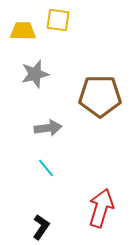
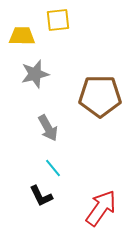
yellow square: rotated 15 degrees counterclockwise
yellow trapezoid: moved 1 px left, 5 px down
gray arrow: rotated 68 degrees clockwise
cyan line: moved 7 px right
red arrow: rotated 18 degrees clockwise
black L-shape: moved 31 px up; rotated 120 degrees clockwise
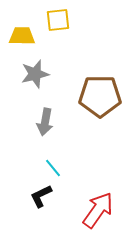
gray arrow: moved 3 px left, 6 px up; rotated 40 degrees clockwise
black L-shape: rotated 90 degrees clockwise
red arrow: moved 3 px left, 2 px down
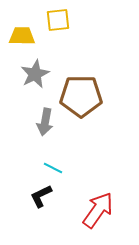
gray star: rotated 12 degrees counterclockwise
brown pentagon: moved 19 px left
cyan line: rotated 24 degrees counterclockwise
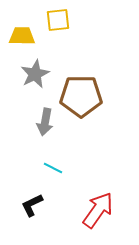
black L-shape: moved 9 px left, 9 px down
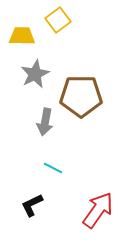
yellow square: rotated 30 degrees counterclockwise
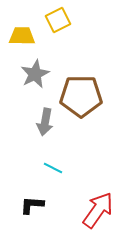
yellow square: rotated 10 degrees clockwise
black L-shape: rotated 30 degrees clockwise
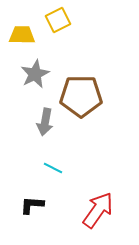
yellow trapezoid: moved 1 px up
